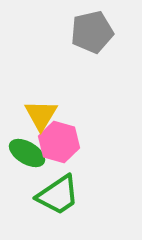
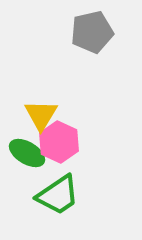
pink hexagon: rotated 9 degrees clockwise
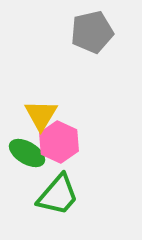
green trapezoid: rotated 15 degrees counterclockwise
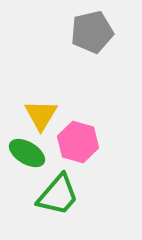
pink hexagon: moved 19 px right; rotated 9 degrees counterclockwise
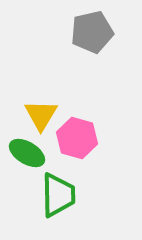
pink hexagon: moved 1 px left, 4 px up
green trapezoid: rotated 42 degrees counterclockwise
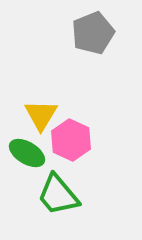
gray pentagon: moved 1 px right, 1 px down; rotated 9 degrees counterclockwise
pink hexagon: moved 6 px left, 2 px down; rotated 9 degrees clockwise
green trapezoid: rotated 141 degrees clockwise
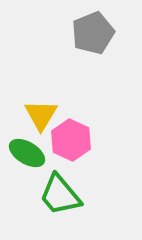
green trapezoid: moved 2 px right
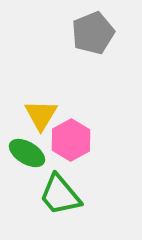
pink hexagon: rotated 6 degrees clockwise
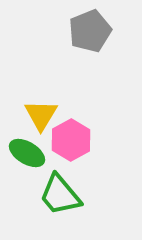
gray pentagon: moved 3 px left, 2 px up
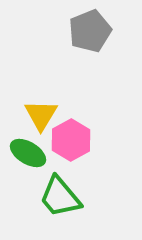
green ellipse: moved 1 px right
green trapezoid: moved 2 px down
